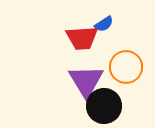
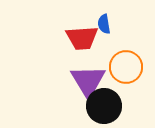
blue semicircle: rotated 114 degrees clockwise
purple triangle: moved 2 px right
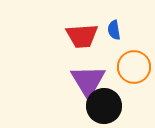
blue semicircle: moved 10 px right, 6 px down
red trapezoid: moved 2 px up
orange circle: moved 8 px right
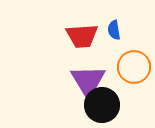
black circle: moved 2 px left, 1 px up
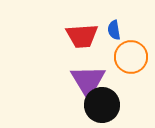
orange circle: moved 3 px left, 10 px up
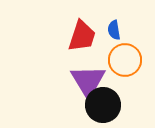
red trapezoid: rotated 68 degrees counterclockwise
orange circle: moved 6 px left, 3 px down
black circle: moved 1 px right
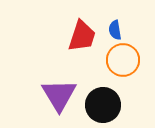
blue semicircle: moved 1 px right
orange circle: moved 2 px left
purple triangle: moved 29 px left, 14 px down
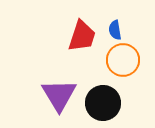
black circle: moved 2 px up
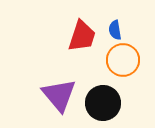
purple triangle: rotated 9 degrees counterclockwise
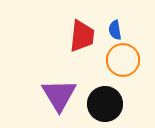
red trapezoid: rotated 12 degrees counterclockwise
purple triangle: rotated 9 degrees clockwise
black circle: moved 2 px right, 1 px down
